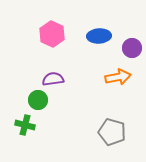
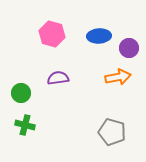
pink hexagon: rotated 10 degrees counterclockwise
purple circle: moved 3 px left
purple semicircle: moved 5 px right, 1 px up
green circle: moved 17 px left, 7 px up
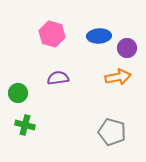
purple circle: moved 2 px left
green circle: moved 3 px left
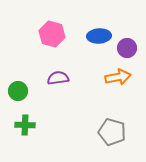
green circle: moved 2 px up
green cross: rotated 12 degrees counterclockwise
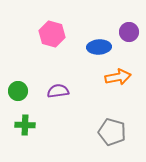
blue ellipse: moved 11 px down
purple circle: moved 2 px right, 16 px up
purple semicircle: moved 13 px down
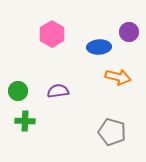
pink hexagon: rotated 15 degrees clockwise
orange arrow: rotated 25 degrees clockwise
green cross: moved 4 px up
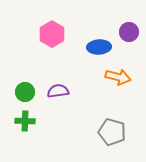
green circle: moved 7 px right, 1 px down
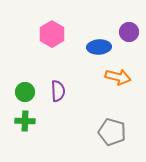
purple semicircle: rotated 95 degrees clockwise
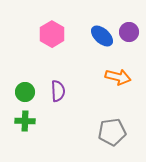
blue ellipse: moved 3 px right, 11 px up; rotated 45 degrees clockwise
gray pentagon: rotated 24 degrees counterclockwise
